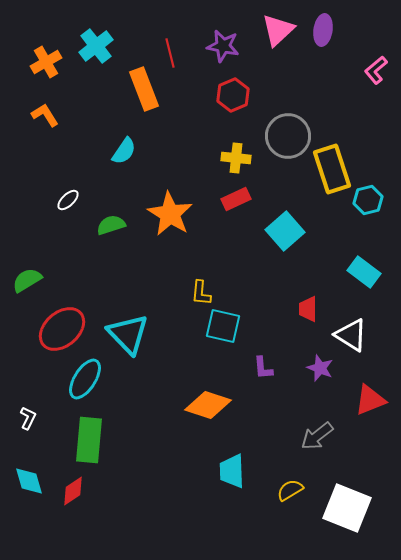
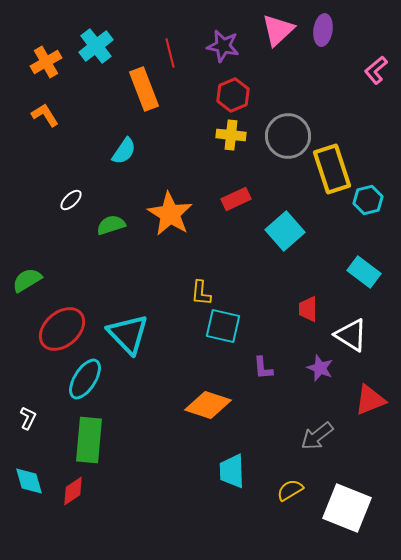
yellow cross at (236, 158): moved 5 px left, 23 px up
white ellipse at (68, 200): moved 3 px right
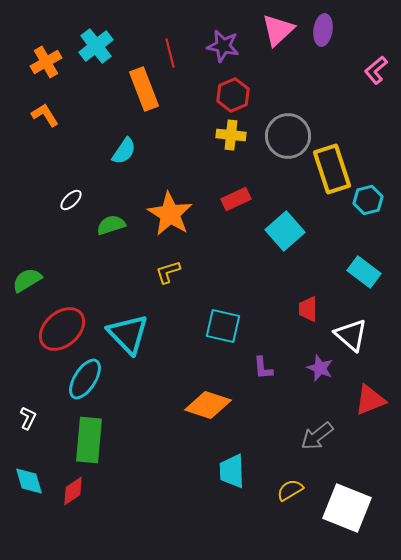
yellow L-shape at (201, 293): moved 33 px left, 21 px up; rotated 68 degrees clockwise
white triangle at (351, 335): rotated 9 degrees clockwise
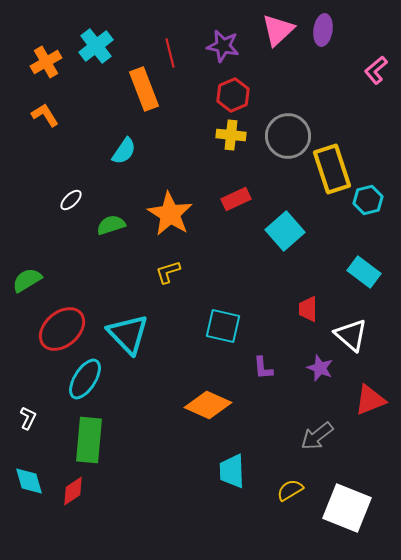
orange diamond at (208, 405): rotated 6 degrees clockwise
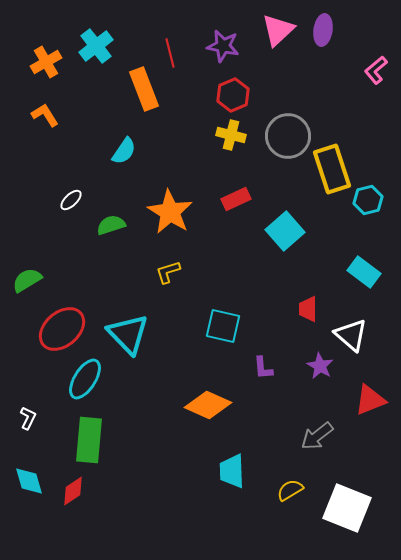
yellow cross at (231, 135): rotated 8 degrees clockwise
orange star at (170, 214): moved 2 px up
purple star at (320, 368): moved 2 px up; rotated 8 degrees clockwise
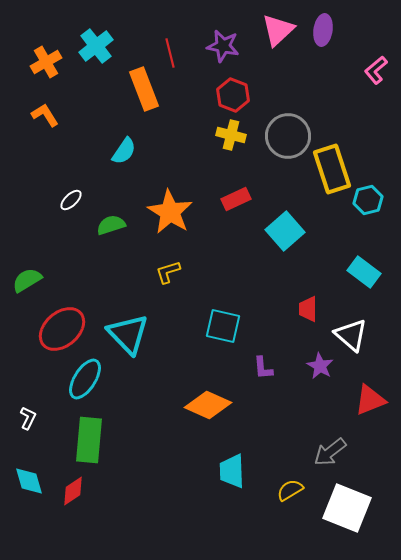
red hexagon at (233, 95): rotated 16 degrees counterclockwise
gray arrow at (317, 436): moved 13 px right, 16 px down
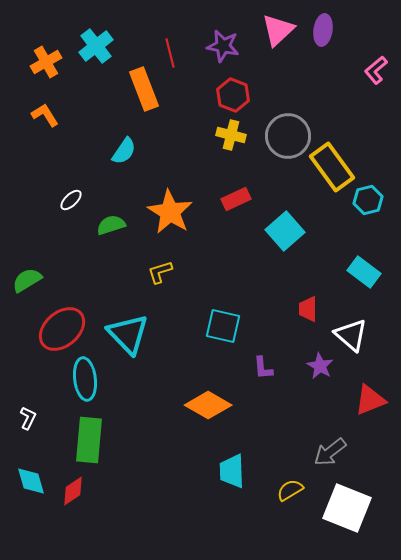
yellow rectangle at (332, 169): moved 2 px up; rotated 18 degrees counterclockwise
yellow L-shape at (168, 272): moved 8 px left
cyan ellipse at (85, 379): rotated 39 degrees counterclockwise
orange diamond at (208, 405): rotated 6 degrees clockwise
cyan diamond at (29, 481): moved 2 px right
